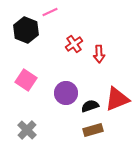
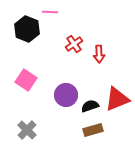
pink line: rotated 28 degrees clockwise
black hexagon: moved 1 px right, 1 px up
purple circle: moved 2 px down
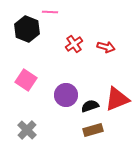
red arrow: moved 7 px right, 7 px up; rotated 72 degrees counterclockwise
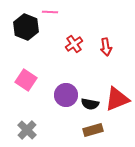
black hexagon: moved 1 px left, 2 px up
red arrow: rotated 66 degrees clockwise
black semicircle: moved 2 px up; rotated 150 degrees counterclockwise
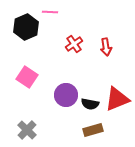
black hexagon: rotated 15 degrees clockwise
pink square: moved 1 px right, 3 px up
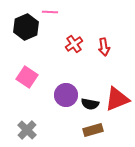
red arrow: moved 2 px left
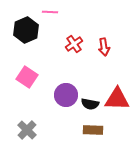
black hexagon: moved 3 px down
red triangle: rotated 24 degrees clockwise
brown rectangle: rotated 18 degrees clockwise
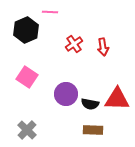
red arrow: moved 1 px left
purple circle: moved 1 px up
